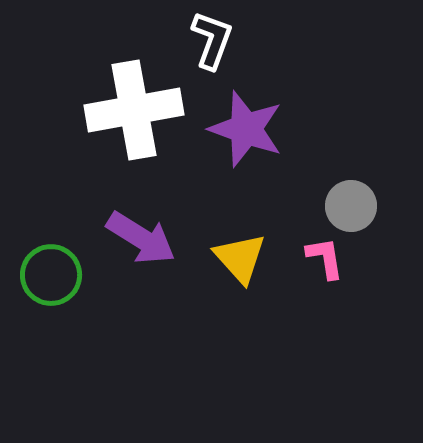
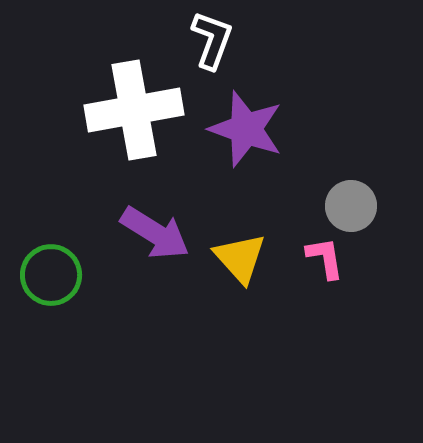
purple arrow: moved 14 px right, 5 px up
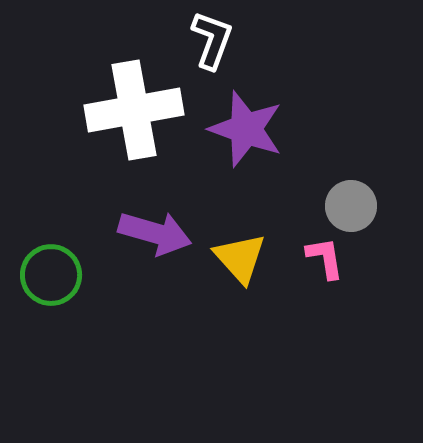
purple arrow: rotated 16 degrees counterclockwise
